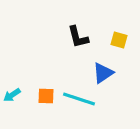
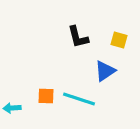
blue triangle: moved 2 px right, 2 px up
cyan arrow: moved 13 px down; rotated 30 degrees clockwise
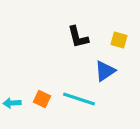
orange square: moved 4 px left, 3 px down; rotated 24 degrees clockwise
cyan arrow: moved 5 px up
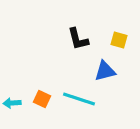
black L-shape: moved 2 px down
blue triangle: rotated 20 degrees clockwise
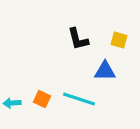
blue triangle: rotated 15 degrees clockwise
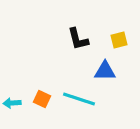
yellow square: rotated 30 degrees counterclockwise
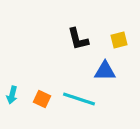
cyan arrow: moved 8 px up; rotated 72 degrees counterclockwise
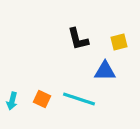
yellow square: moved 2 px down
cyan arrow: moved 6 px down
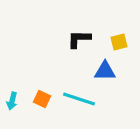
black L-shape: moved 1 px right; rotated 105 degrees clockwise
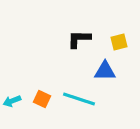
cyan arrow: rotated 54 degrees clockwise
